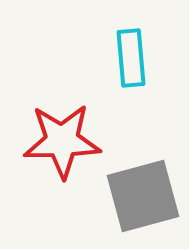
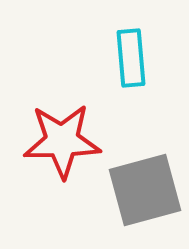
gray square: moved 2 px right, 6 px up
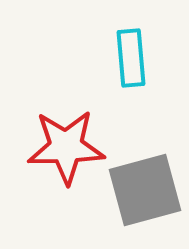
red star: moved 4 px right, 6 px down
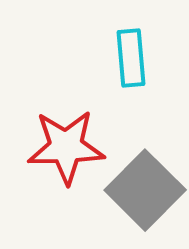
gray square: rotated 30 degrees counterclockwise
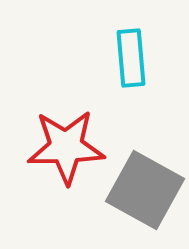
gray square: rotated 16 degrees counterclockwise
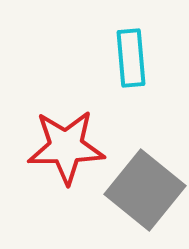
gray square: rotated 10 degrees clockwise
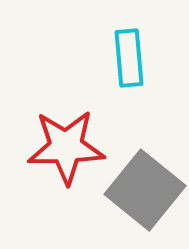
cyan rectangle: moved 2 px left
